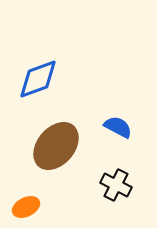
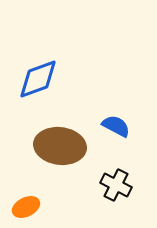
blue semicircle: moved 2 px left, 1 px up
brown ellipse: moved 4 px right; rotated 57 degrees clockwise
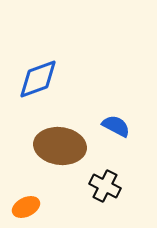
black cross: moved 11 px left, 1 px down
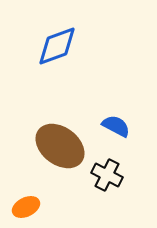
blue diamond: moved 19 px right, 33 px up
brown ellipse: rotated 30 degrees clockwise
black cross: moved 2 px right, 11 px up
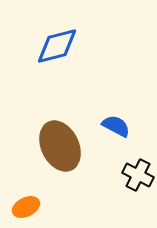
blue diamond: rotated 6 degrees clockwise
brown ellipse: rotated 27 degrees clockwise
black cross: moved 31 px right
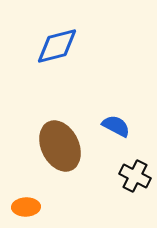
black cross: moved 3 px left, 1 px down
orange ellipse: rotated 24 degrees clockwise
